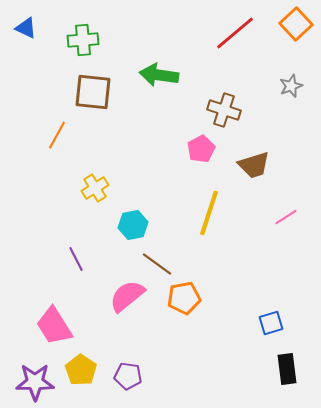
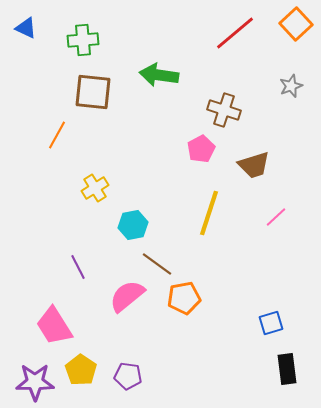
pink line: moved 10 px left; rotated 10 degrees counterclockwise
purple line: moved 2 px right, 8 px down
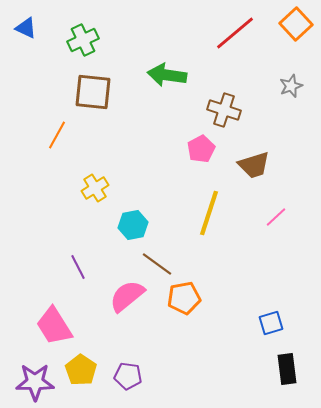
green cross: rotated 20 degrees counterclockwise
green arrow: moved 8 px right
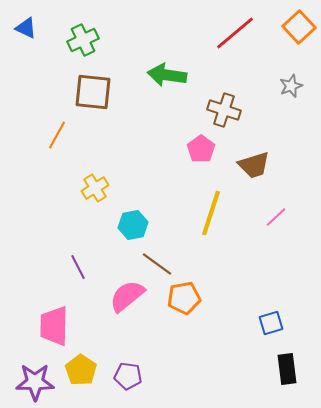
orange square: moved 3 px right, 3 px down
pink pentagon: rotated 8 degrees counterclockwise
yellow line: moved 2 px right
pink trapezoid: rotated 33 degrees clockwise
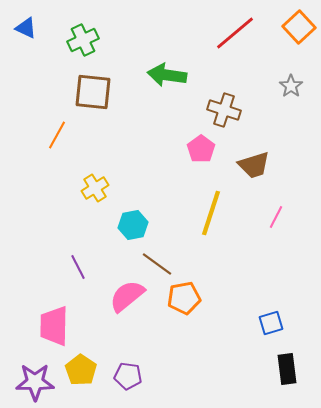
gray star: rotated 15 degrees counterclockwise
pink line: rotated 20 degrees counterclockwise
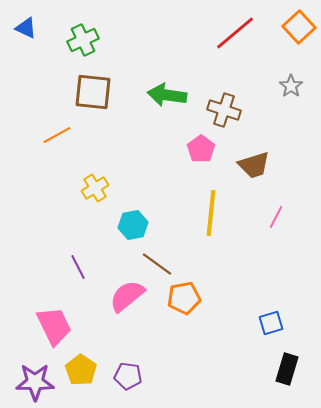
green arrow: moved 20 px down
orange line: rotated 32 degrees clockwise
yellow line: rotated 12 degrees counterclockwise
pink trapezoid: rotated 153 degrees clockwise
black rectangle: rotated 24 degrees clockwise
